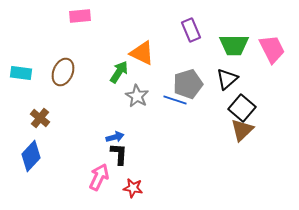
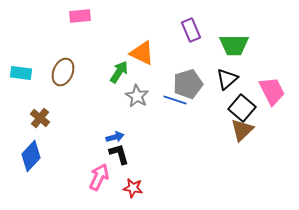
pink trapezoid: moved 42 px down
black L-shape: rotated 20 degrees counterclockwise
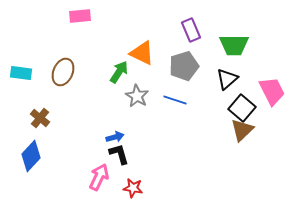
gray pentagon: moved 4 px left, 18 px up
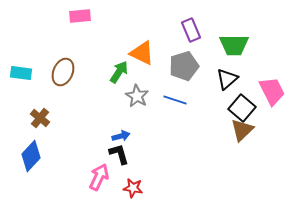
blue arrow: moved 6 px right, 1 px up
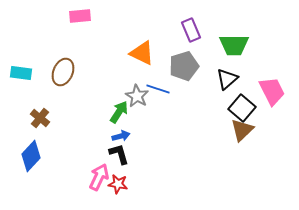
green arrow: moved 40 px down
blue line: moved 17 px left, 11 px up
red star: moved 15 px left, 4 px up
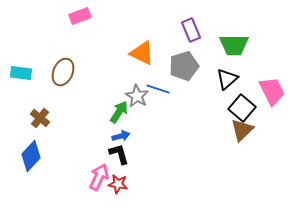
pink rectangle: rotated 15 degrees counterclockwise
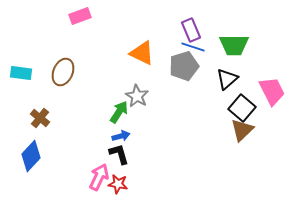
blue line: moved 35 px right, 42 px up
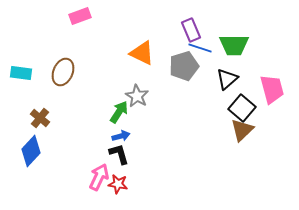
blue line: moved 7 px right, 1 px down
pink trapezoid: moved 2 px up; rotated 12 degrees clockwise
blue diamond: moved 5 px up
